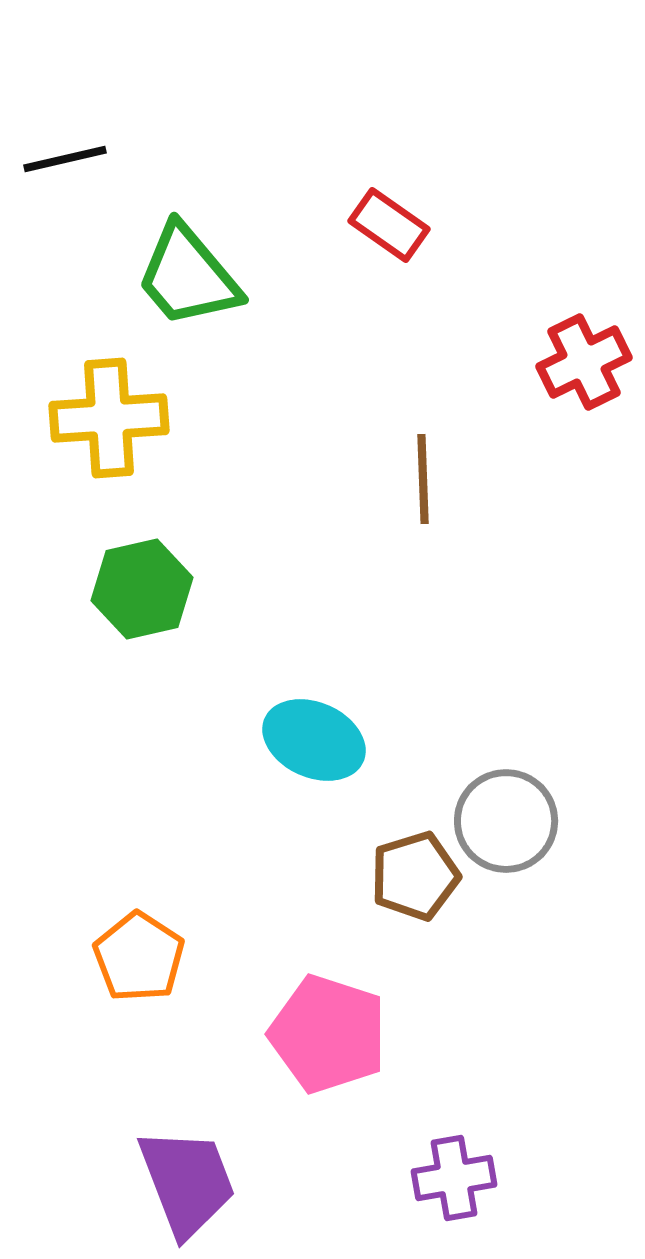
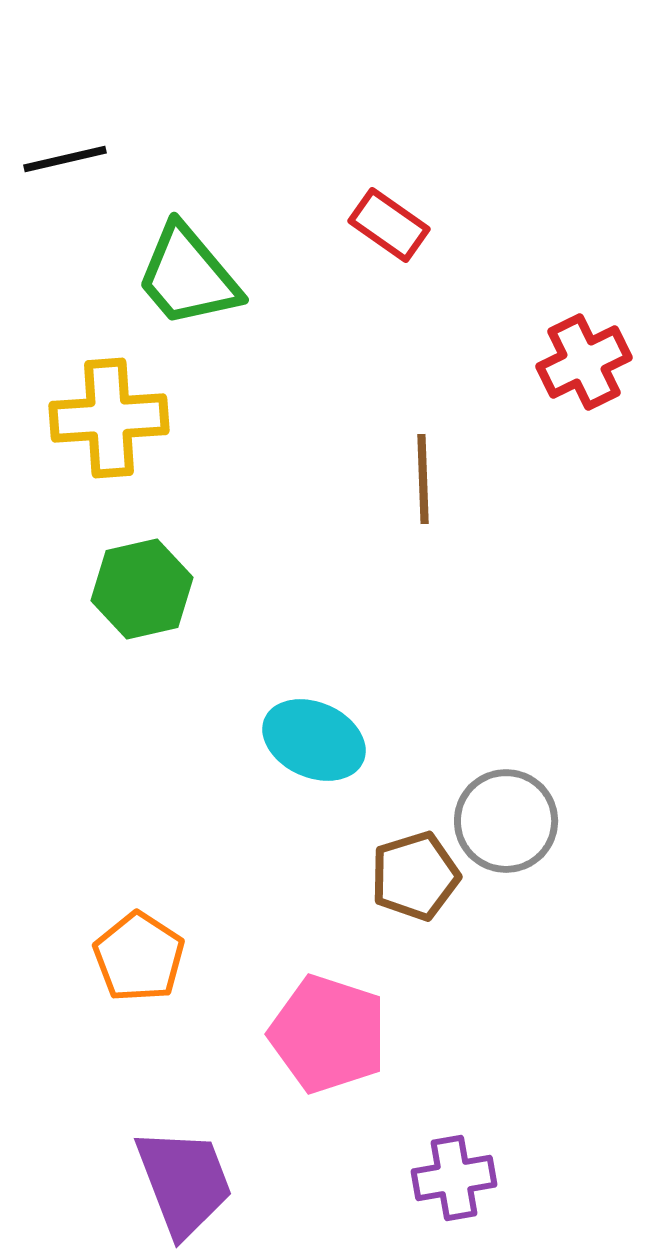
purple trapezoid: moved 3 px left
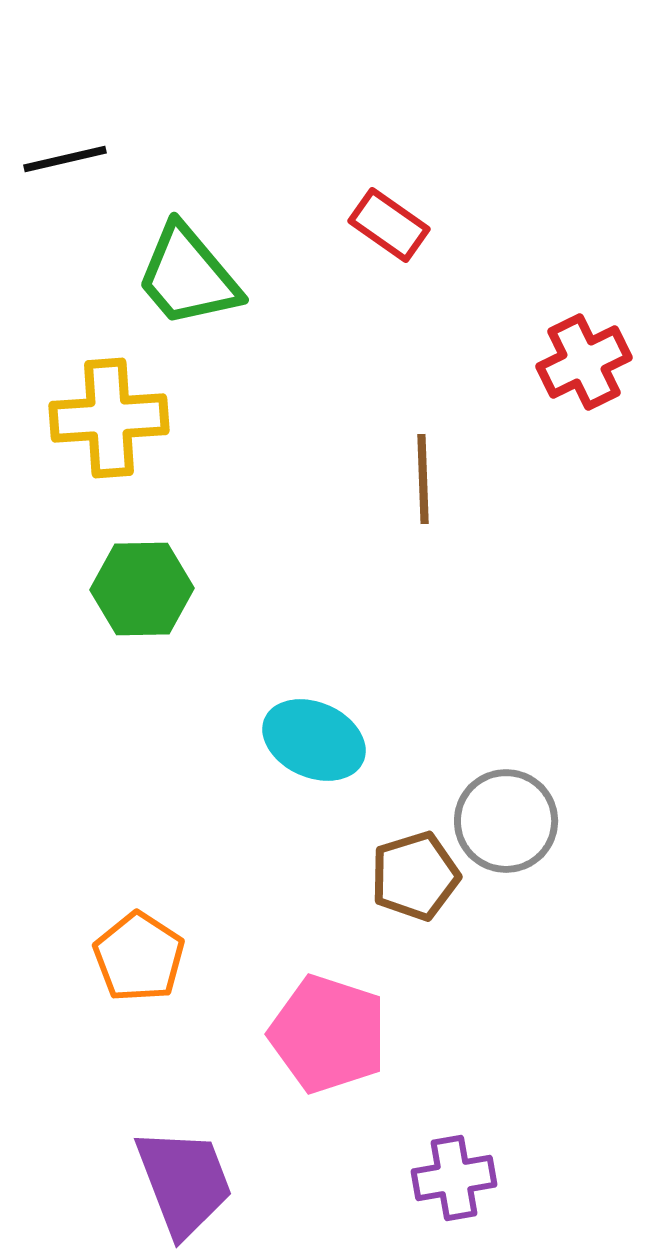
green hexagon: rotated 12 degrees clockwise
